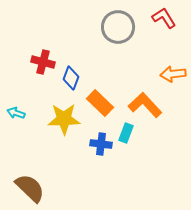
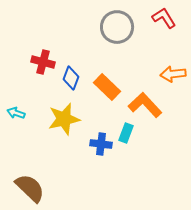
gray circle: moved 1 px left
orange rectangle: moved 7 px right, 16 px up
yellow star: rotated 12 degrees counterclockwise
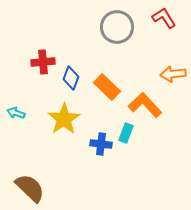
red cross: rotated 20 degrees counterclockwise
yellow star: rotated 20 degrees counterclockwise
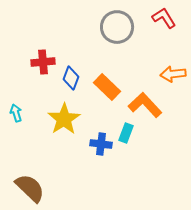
cyan arrow: rotated 54 degrees clockwise
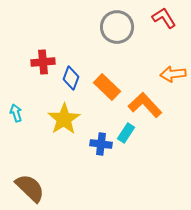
cyan rectangle: rotated 12 degrees clockwise
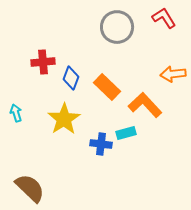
cyan rectangle: rotated 42 degrees clockwise
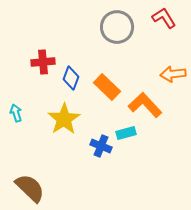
blue cross: moved 2 px down; rotated 15 degrees clockwise
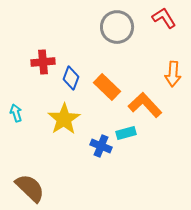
orange arrow: rotated 80 degrees counterclockwise
